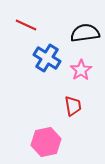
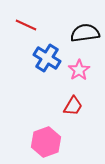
pink star: moved 2 px left
red trapezoid: rotated 40 degrees clockwise
pink hexagon: rotated 8 degrees counterclockwise
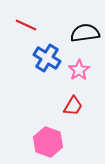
pink hexagon: moved 2 px right; rotated 20 degrees counterclockwise
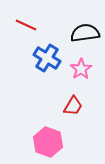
pink star: moved 2 px right, 1 px up
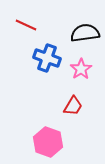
blue cross: rotated 12 degrees counterclockwise
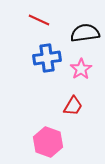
red line: moved 13 px right, 5 px up
blue cross: rotated 28 degrees counterclockwise
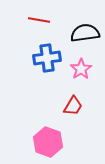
red line: rotated 15 degrees counterclockwise
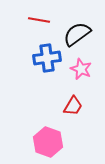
black semicircle: moved 8 px left, 1 px down; rotated 28 degrees counterclockwise
pink star: rotated 15 degrees counterclockwise
